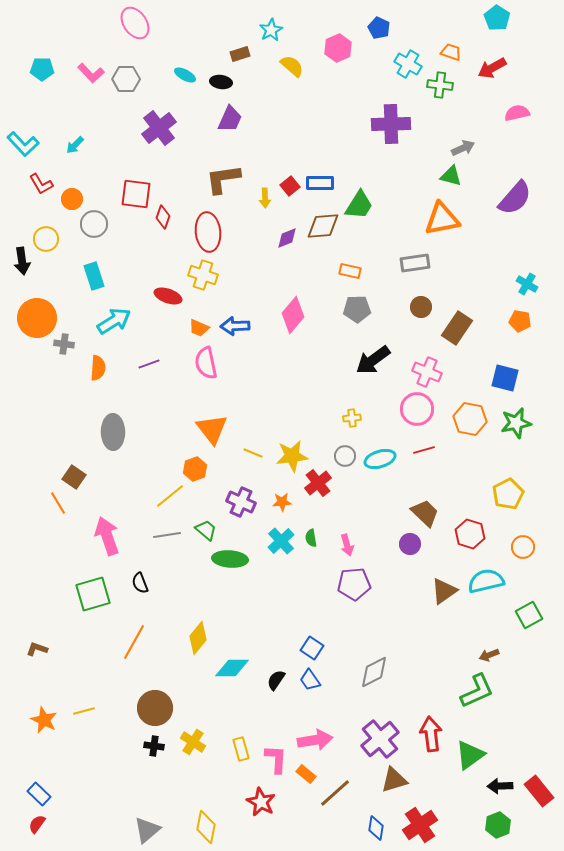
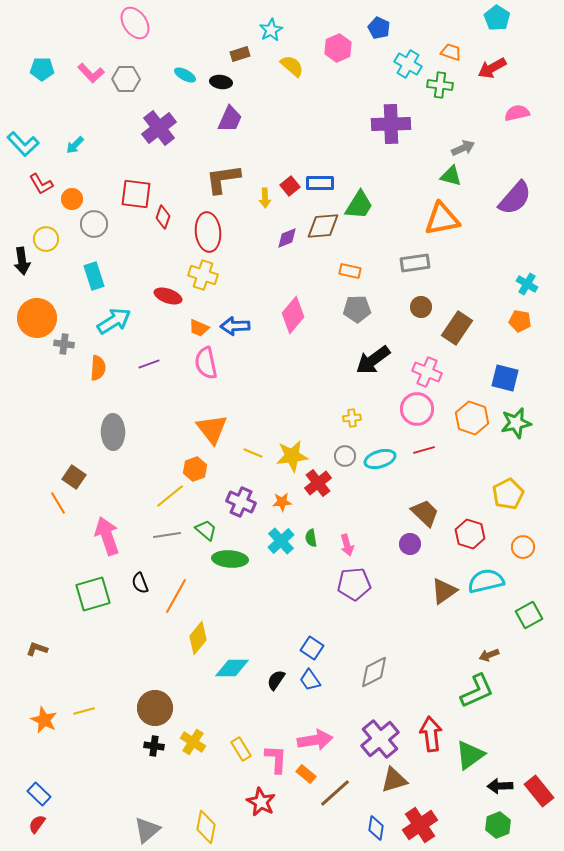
orange hexagon at (470, 419): moved 2 px right, 1 px up; rotated 8 degrees clockwise
orange line at (134, 642): moved 42 px right, 46 px up
yellow rectangle at (241, 749): rotated 15 degrees counterclockwise
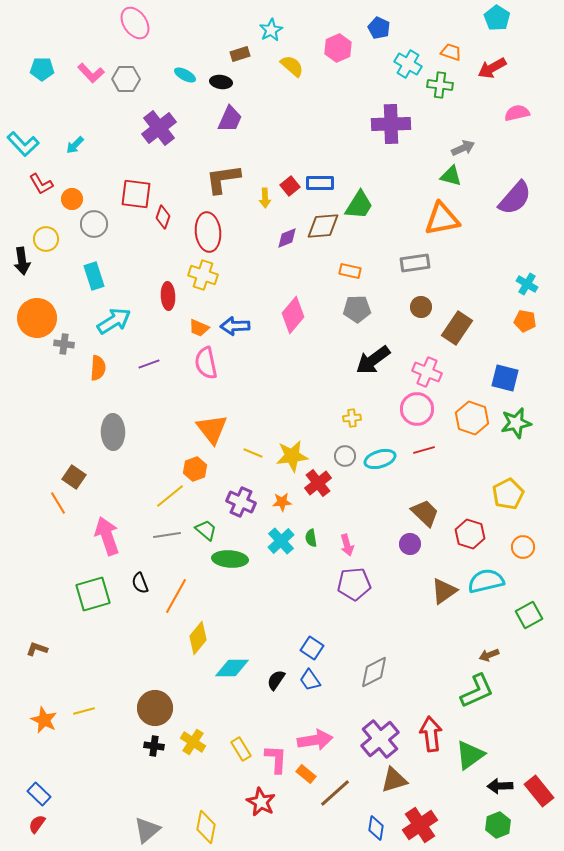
red ellipse at (168, 296): rotated 68 degrees clockwise
orange pentagon at (520, 321): moved 5 px right
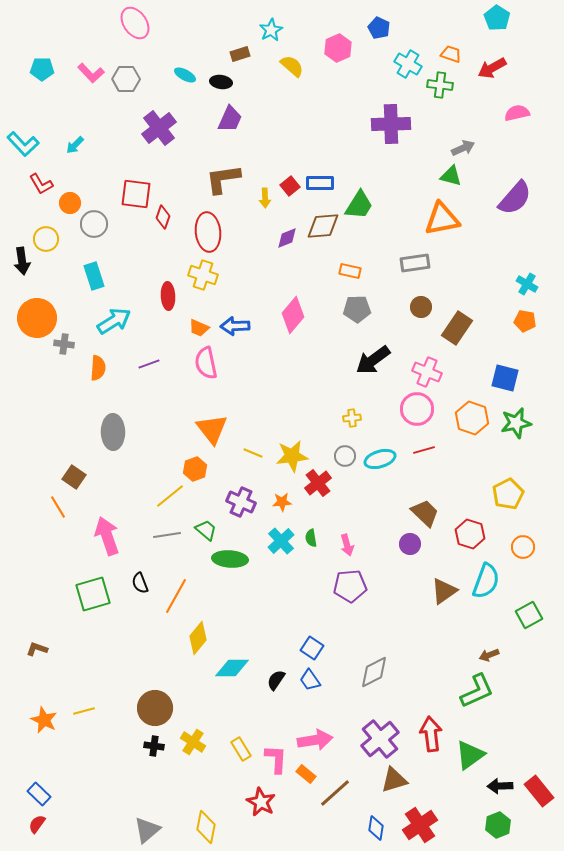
orange trapezoid at (451, 52): moved 2 px down
orange circle at (72, 199): moved 2 px left, 4 px down
orange line at (58, 503): moved 4 px down
cyan semicircle at (486, 581): rotated 123 degrees clockwise
purple pentagon at (354, 584): moved 4 px left, 2 px down
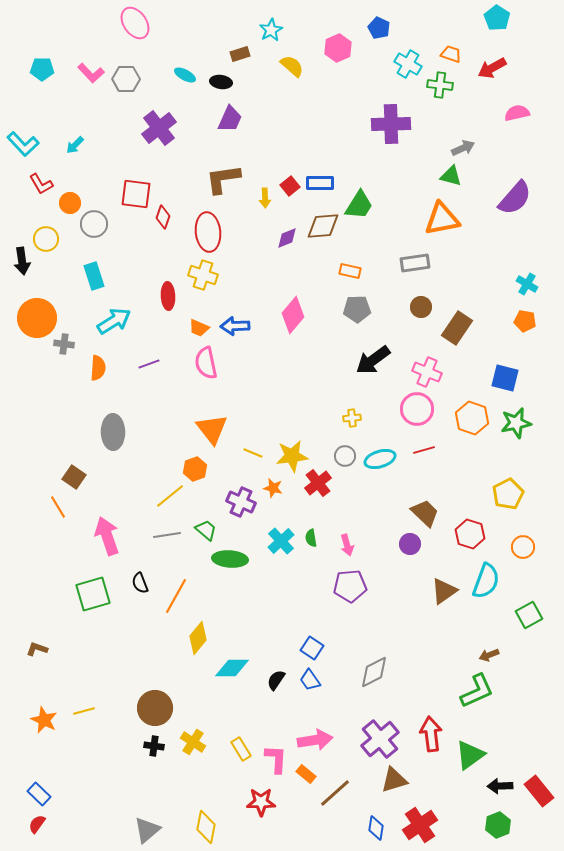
orange star at (282, 502): moved 9 px left, 14 px up; rotated 18 degrees clockwise
red star at (261, 802): rotated 28 degrees counterclockwise
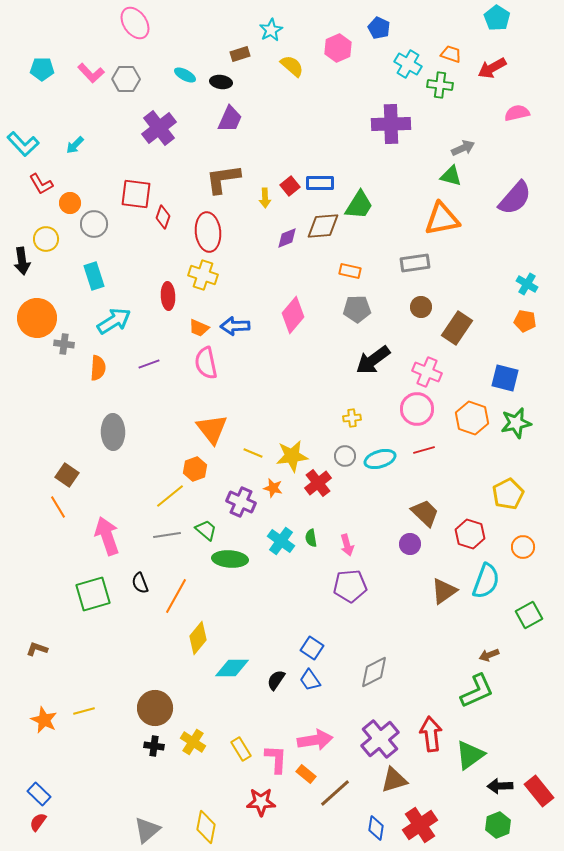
brown square at (74, 477): moved 7 px left, 2 px up
cyan cross at (281, 541): rotated 12 degrees counterclockwise
red semicircle at (37, 824): moved 1 px right, 2 px up
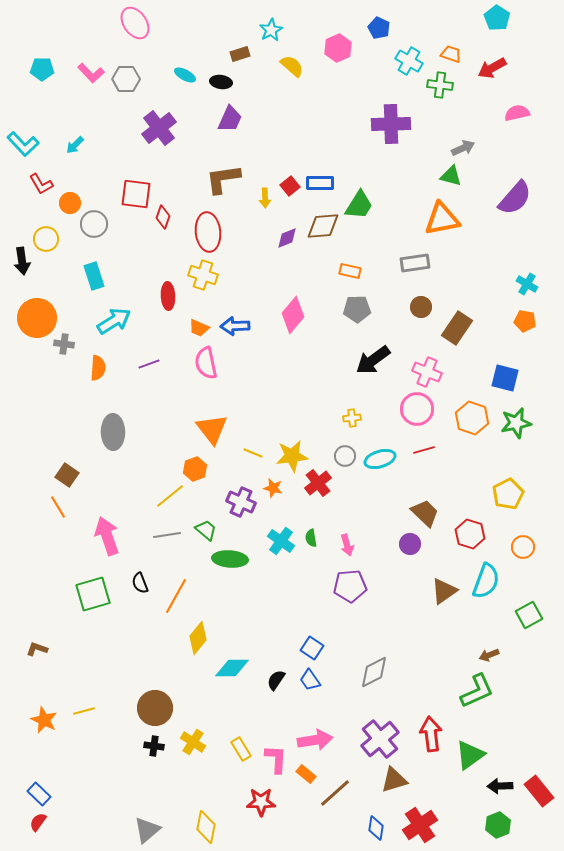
cyan cross at (408, 64): moved 1 px right, 3 px up
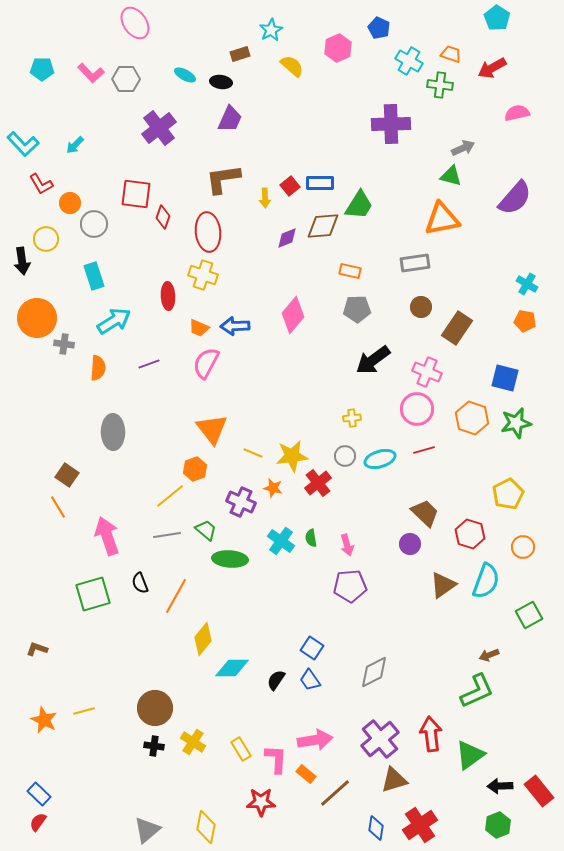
pink semicircle at (206, 363): rotated 40 degrees clockwise
brown triangle at (444, 591): moved 1 px left, 6 px up
yellow diamond at (198, 638): moved 5 px right, 1 px down
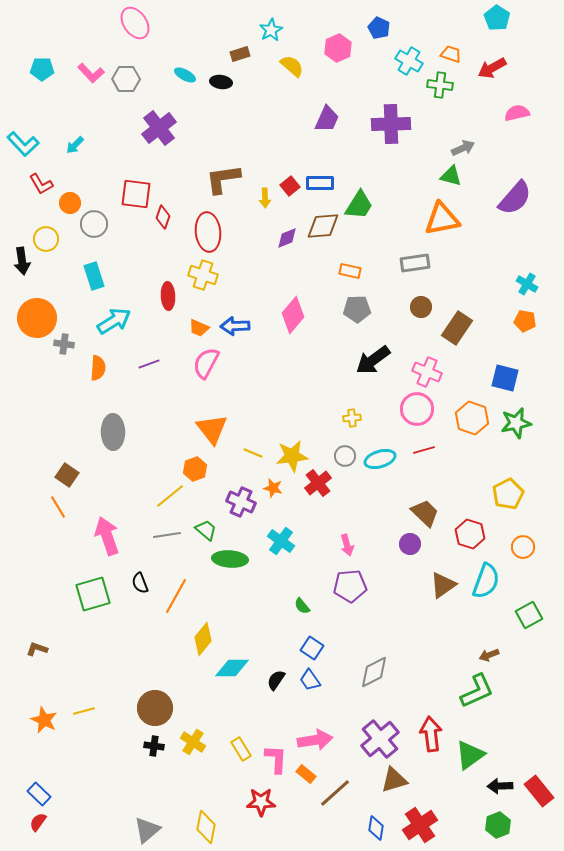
purple trapezoid at (230, 119): moved 97 px right
green semicircle at (311, 538): moved 9 px left, 68 px down; rotated 30 degrees counterclockwise
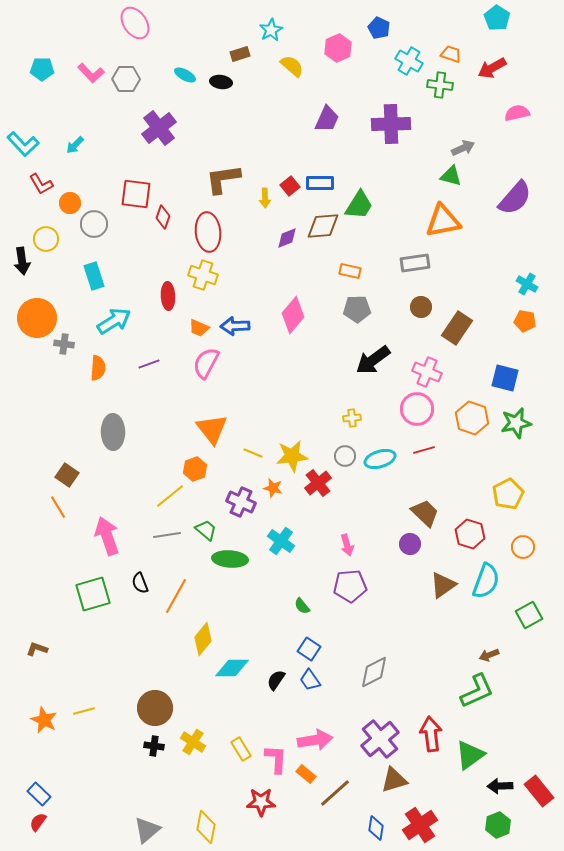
orange triangle at (442, 219): moved 1 px right, 2 px down
blue square at (312, 648): moved 3 px left, 1 px down
